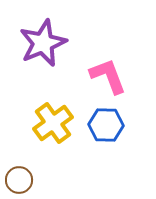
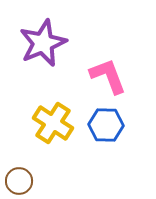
yellow cross: rotated 21 degrees counterclockwise
brown circle: moved 1 px down
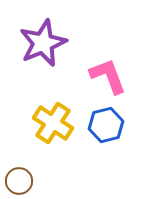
blue hexagon: rotated 16 degrees counterclockwise
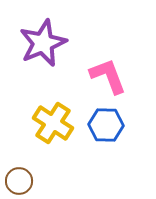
blue hexagon: rotated 16 degrees clockwise
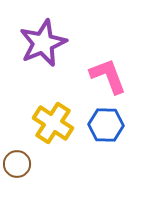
brown circle: moved 2 px left, 17 px up
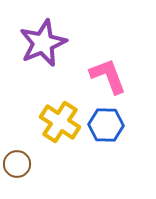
yellow cross: moved 7 px right, 1 px up
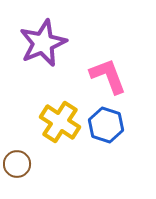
blue hexagon: rotated 16 degrees clockwise
